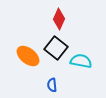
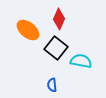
orange ellipse: moved 26 px up
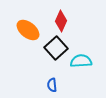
red diamond: moved 2 px right, 2 px down
black square: rotated 10 degrees clockwise
cyan semicircle: rotated 15 degrees counterclockwise
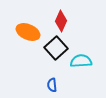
orange ellipse: moved 2 px down; rotated 15 degrees counterclockwise
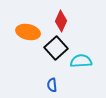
orange ellipse: rotated 10 degrees counterclockwise
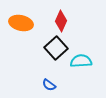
orange ellipse: moved 7 px left, 9 px up
blue semicircle: moved 3 px left; rotated 48 degrees counterclockwise
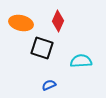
red diamond: moved 3 px left
black square: moved 14 px left; rotated 30 degrees counterclockwise
blue semicircle: rotated 120 degrees clockwise
